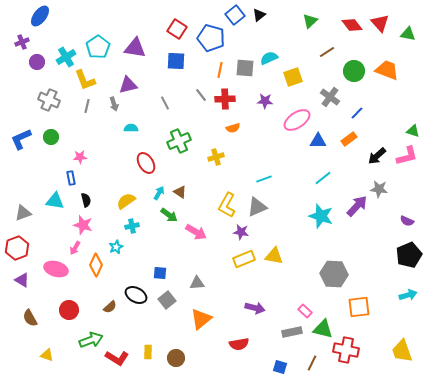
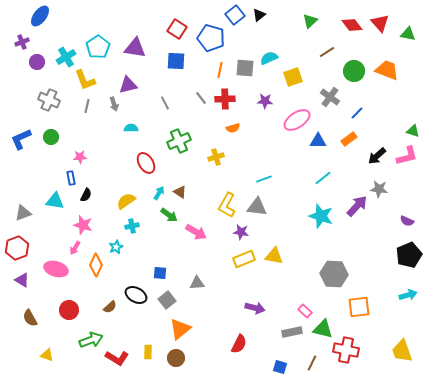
gray line at (201, 95): moved 3 px down
black semicircle at (86, 200): moved 5 px up; rotated 40 degrees clockwise
gray triangle at (257, 207): rotated 30 degrees clockwise
orange triangle at (201, 319): moved 21 px left, 10 px down
red semicircle at (239, 344): rotated 54 degrees counterclockwise
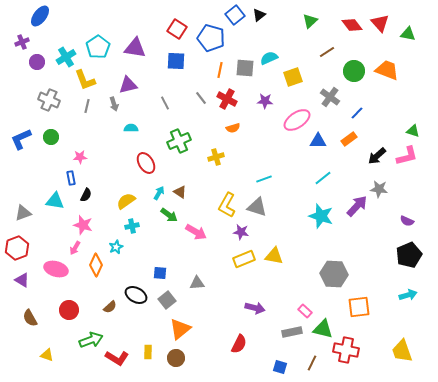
red cross at (225, 99): moved 2 px right; rotated 30 degrees clockwise
gray triangle at (257, 207): rotated 10 degrees clockwise
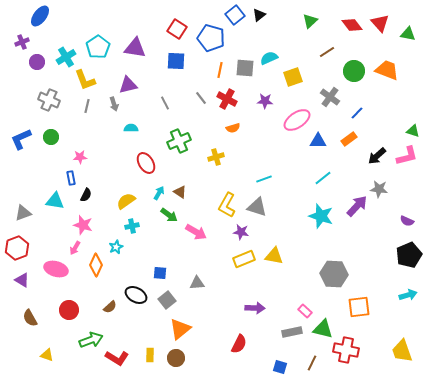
purple arrow at (255, 308): rotated 12 degrees counterclockwise
yellow rectangle at (148, 352): moved 2 px right, 3 px down
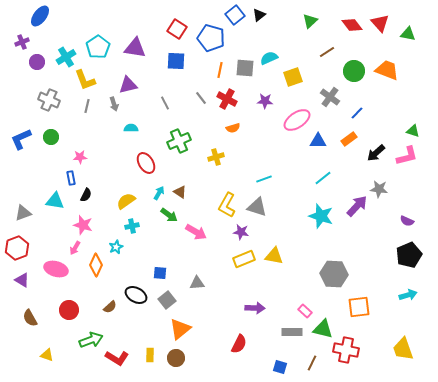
black arrow at (377, 156): moved 1 px left, 3 px up
gray rectangle at (292, 332): rotated 12 degrees clockwise
yellow trapezoid at (402, 351): moved 1 px right, 2 px up
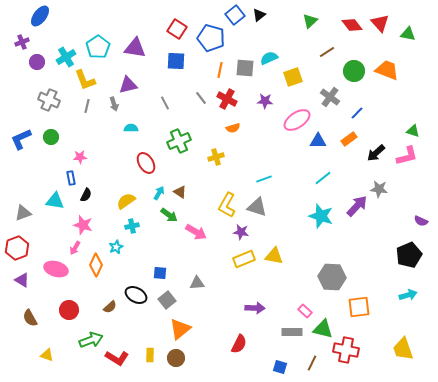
purple semicircle at (407, 221): moved 14 px right
gray hexagon at (334, 274): moved 2 px left, 3 px down
